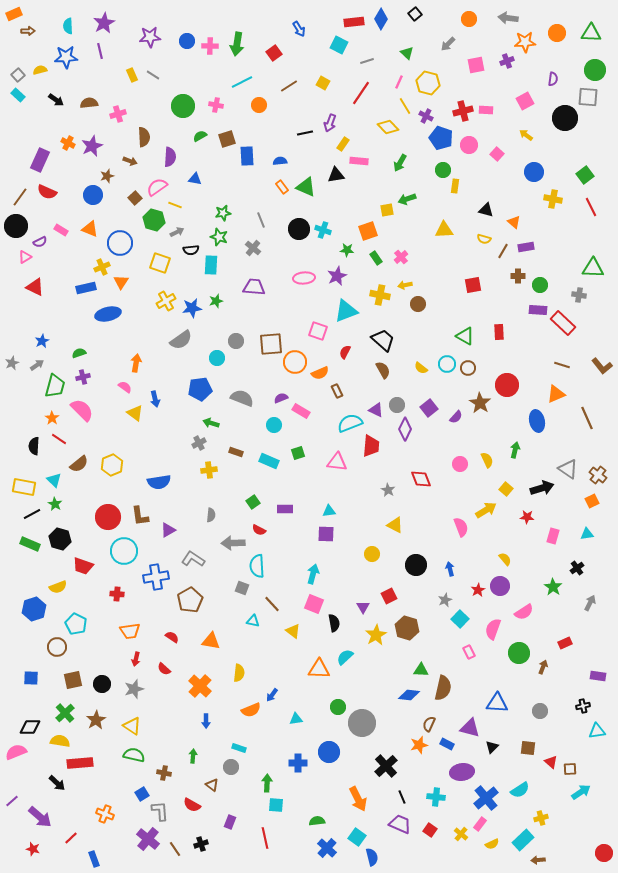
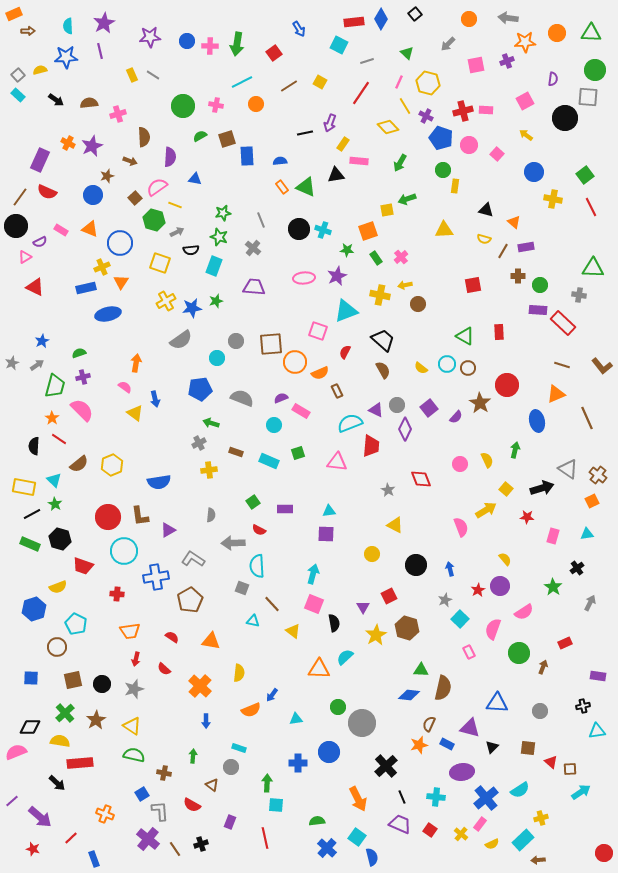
yellow square at (323, 83): moved 3 px left, 1 px up
orange circle at (259, 105): moved 3 px left, 1 px up
cyan rectangle at (211, 265): moved 3 px right, 1 px down; rotated 18 degrees clockwise
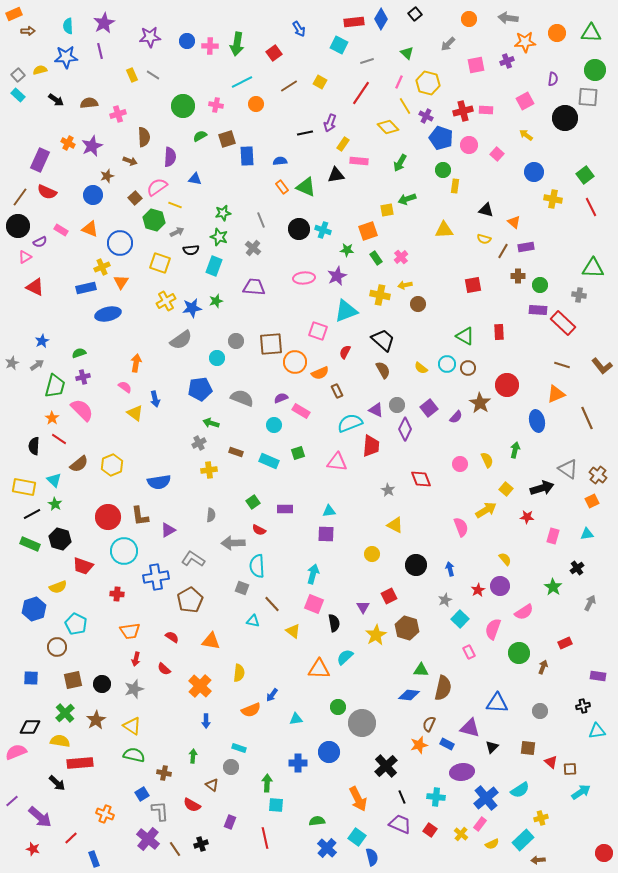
black circle at (16, 226): moved 2 px right
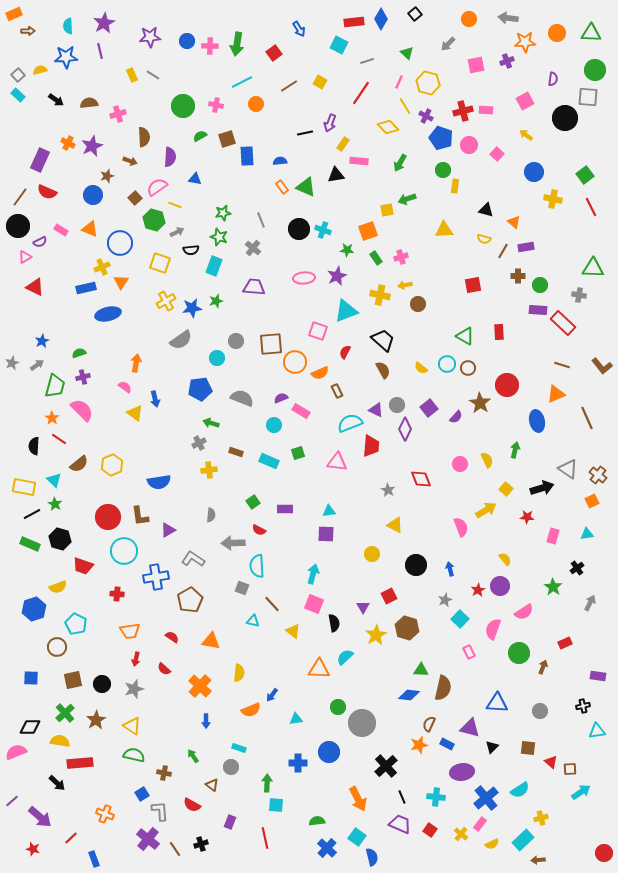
pink cross at (401, 257): rotated 24 degrees clockwise
green arrow at (193, 756): rotated 40 degrees counterclockwise
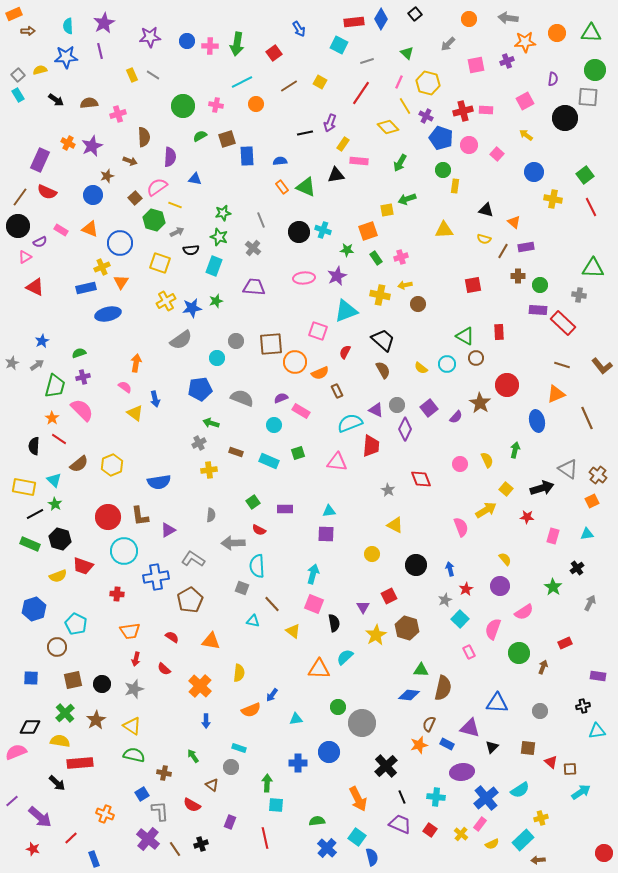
cyan rectangle at (18, 95): rotated 16 degrees clockwise
black circle at (299, 229): moved 3 px down
brown circle at (468, 368): moved 8 px right, 10 px up
black line at (32, 514): moved 3 px right
yellow semicircle at (58, 587): moved 11 px up
red star at (478, 590): moved 12 px left, 1 px up
